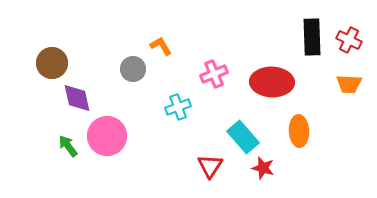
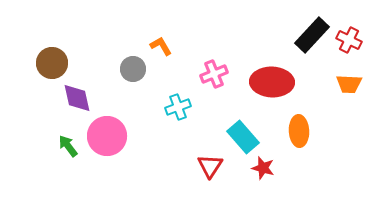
black rectangle: moved 2 px up; rotated 45 degrees clockwise
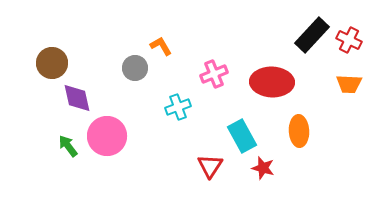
gray circle: moved 2 px right, 1 px up
cyan rectangle: moved 1 px left, 1 px up; rotated 12 degrees clockwise
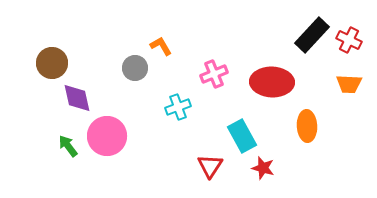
orange ellipse: moved 8 px right, 5 px up
